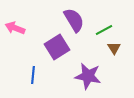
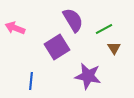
purple semicircle: moved 1 px left
green line: moved 1 px up
blue line: moved 2 px left, 6 px down
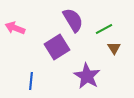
purple star: moved 1 px left; rotated 20 degrees clockwise
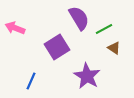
purple semicircle: moved 6 px right, 2 px up
brown triangle: rotated 24 degrees counterclockwise
blue line: rotated 18 degrees clockwise
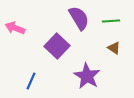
green line: moved 7 px right, 8 px up; rotated 24 degrees clockwise
purple square: moved 1 px up; rotated 15 degrees counterclockwise
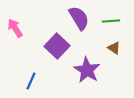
pink arrow: rotated 36 degrees clockwise
purple star: moved 6 px up
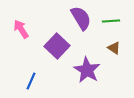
purple semicircle: moved 2 px right
pink arrow: moved 6 px right, 1 px down
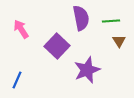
purple semicircle: rotated 20 degrees clockwise
brown triangle: moved 5 px right, 7 px up; rotated 24 degrees clockwise
purple star: rotated 20 degrees clockwise
blue line: moved 14 px left, 1 px up
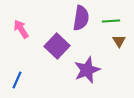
purple semicircle: rotated 20 degrees clockwise
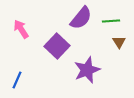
purple semicircle: rotated 30 degrees clockwise
brown triangle: moved 1 px down
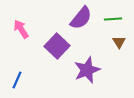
green line: moved 2 px right, 2 px up
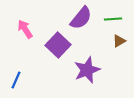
pink arrow: moved 4 px right
brown triangle: moved 1 px up; rotated 32 degrees clockwise
purple square: moved 1 px right, 1 px up
blue line: moved 1 px left
